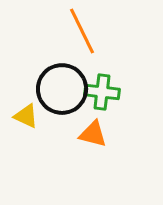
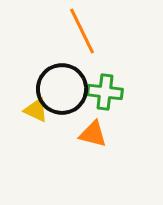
green cross: moved 3 px right
yellow triangle: moved 10 px right, 6 px up
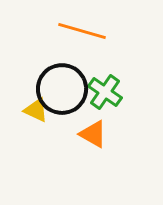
orange line: rotated 48 degrees counterclockwise
green cross: rotated 28 degrees clockwise
orange triangle: rotated 16 degrees clockwise
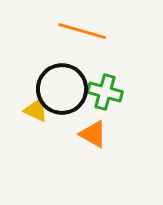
green cross: rotated 20 degrees counterclockwise
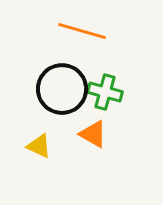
yellow triangle: moved 3 px right, 36 px down
